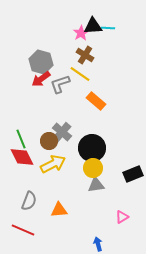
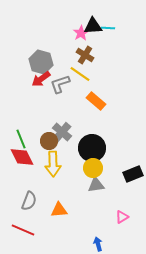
yellow arrow: rotated 115 degrees clockwise
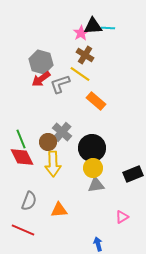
brown circle: moved 1 px left, 1 px down
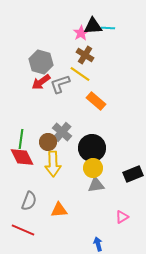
red arrow: moved 3 px down
green line: rotated 30 degrees clockwise
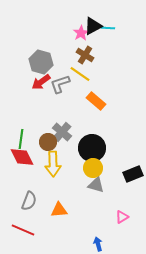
black triangle: rotated 24 degrees counterclockwise
gray triangle: rotated 24 degrees clockwise
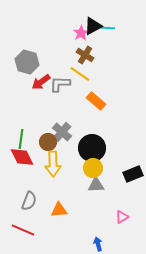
gray hexagon: moved 14 px left
gray L-shape: rotated 20 degrees clockwise
gray triangle: rotated 18 degrees counterclockwise
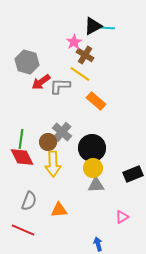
pink star: moved 7 px left, 9 px down
gray L-shape: moved 2 px down
